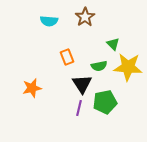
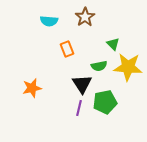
orange rectangle: moved 8 px up
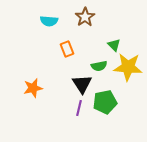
green triangle: moved 1 px right, 1 px down
orange star: moved 1 px right
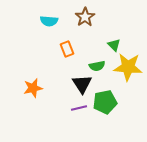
green semicircle: moved 2 px left
purple line: rotated 63 degrees clockwise
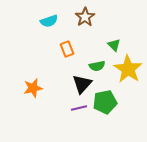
cyan semicircle: rotated 24 degrees counterclockwise
yellow star: moved 2 px down; rotated 28 degrees clockwise
black triangle: rotated 15 degrees clockwise
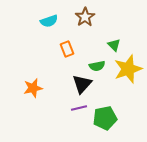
yellow star: rotated 20 degrees clockwise
green pentagon: moved 16 px down
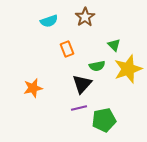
green pentagon: moved 1 px left, 2 px down
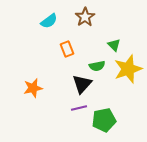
cyan semicircle: rotated 18 degrees counterclockwise
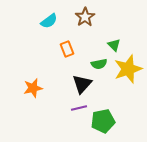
green semicircle: moved 2 px right, 2 px up
green pentagon: moved 1 px left, 1 px down
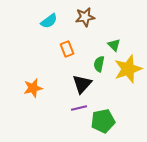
brown star: rotated 24 degrees clockwise
green semicircle: rotated 112 degrees clockwise
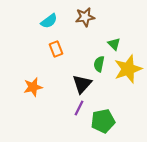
green triangle: moved 1 px up
orange rectangle: moved 11 px left
orange star: moved 1 px up
purple line: rotated 49 degrees counterclockwise
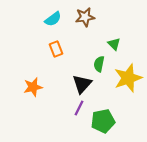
cyan semicircle: moved 4 px right, 2 px up
yellow star: moved 9 px down
